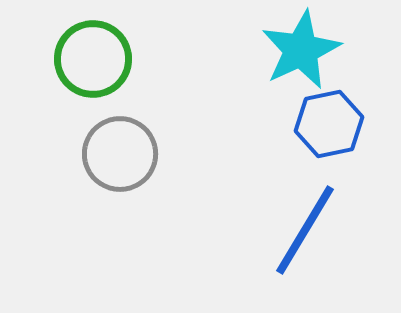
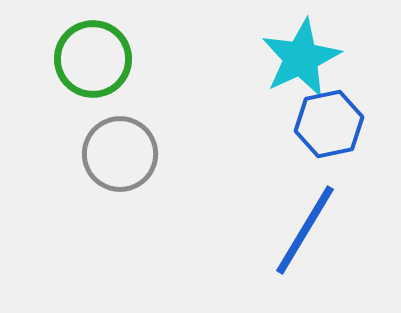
cyan star: moved 8 px down
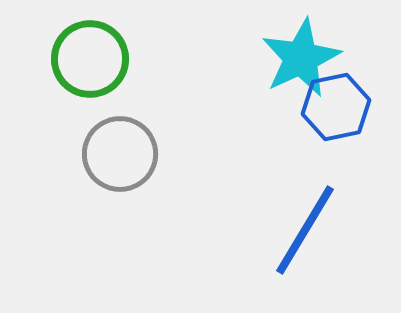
green circle: moved 3 px left
blue hexagon: moved 7 px right, 17 px up
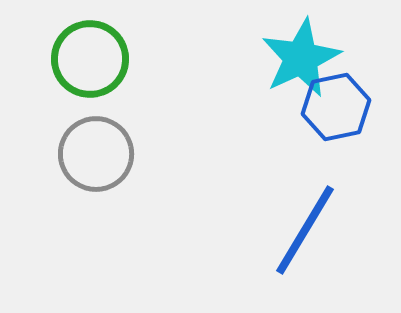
gray circle: moved 24 px left
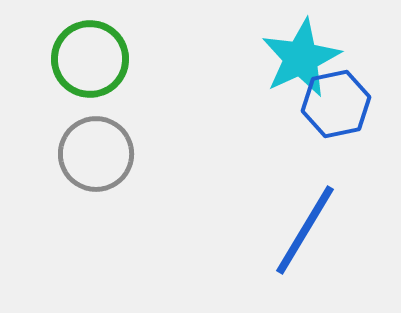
blue hexagon: moved 3 px up
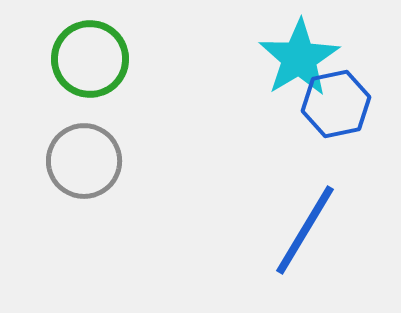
cyan star: moved 2 px left; rotated 6 degrees counterclockwise
gray circle: moved 12 px left, 7 px down
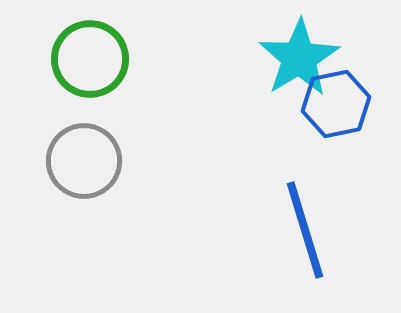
blue line: rotated 48 degrees counterclockwise
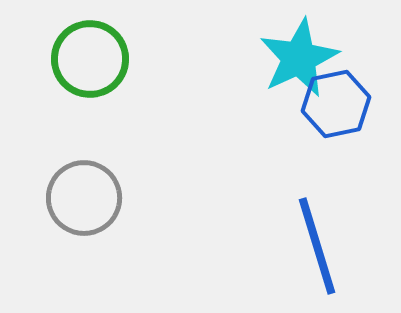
cyan star: rotated 6 degrees clockwise
gray circle: moved 37 px down
blue line: moved 12 px right, 16 px down
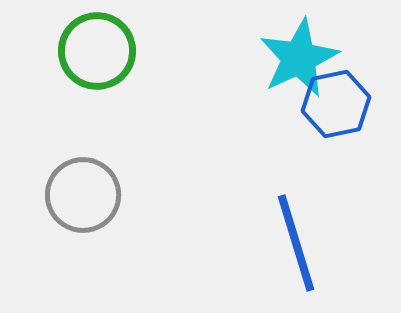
green circle: moved 7 px right, 8 px up
gray circle: moved 1 px left, 3 px up
blue line: moved 21 px left, 3 px up
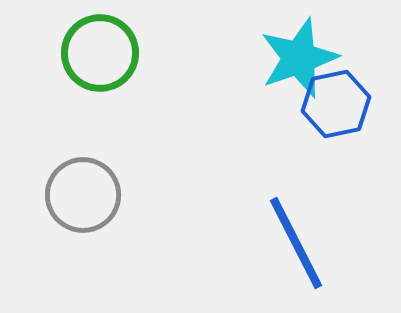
green circle: moved 3 px right, 2 px down
cyan star: rotated 6 degrees clockwise
blue line: rotated 10 degrees counterclockwise
